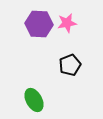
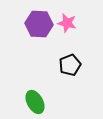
pink star: rotated 24 degrees clockwise
green ellipse: moved 1 px right, 2 px down
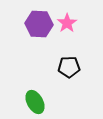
pink star: rotated 24 degrees clockwise
black pentagon: moved 1 px left, 2 px down; rotated 20 degrees clockwise
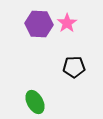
black pentagon: moved 5 px right
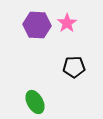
purple hexagon: moved 2 px left, 1 px down
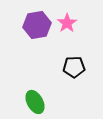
purple hexagon: rotated 12 degrees counterclockwise
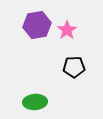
pink star: moved 7 px down
green ellipse: rotated 65 degrees counterclockwise
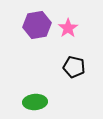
pink star: moved 1 px right, 2 px up
black pentagon: rotated 15 degrees clockwise
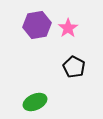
black pentagon: rotated 15 degrees clockwise
green ellipse: rotated 20 degrees counterclockwise
